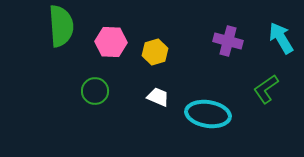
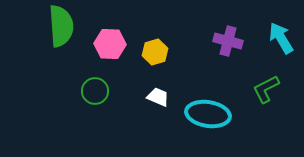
pink hexagon: moved 1 px left, 2 px down
green L-shape: rotated 8 degrees clockwise
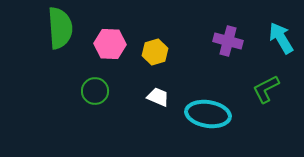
green semicircle: moved 1 px left, 2 px down
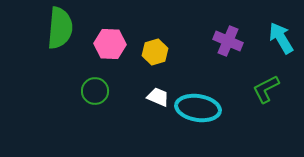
green semicircle: rotated 9 degrees clockwise
purple cross: rotated 8 degrees clockwise
cyan ellipse: moved 10 px left, 6 px up
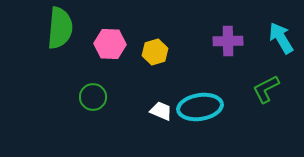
purple cross: rotated 24 degrees counterclockwise
green circle: moved 2 px left, 6 px down
white trapezoid: moved 3 px right, 14 px down
cyan ellipse: moved 2 px right, 1 px up; rotated 18 degrees counterclockwise
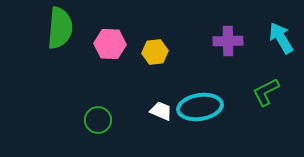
yellow hexagon: rotated 10 degrees clockwise
green L-shape: moved 3 px down
green circle: moved 5 px right, 23 px down
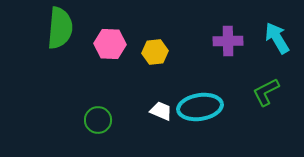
cyan arrow: moved 4 px left
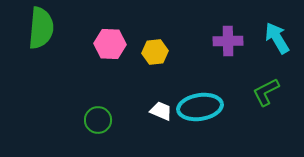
green semicircle: moved 19 px left
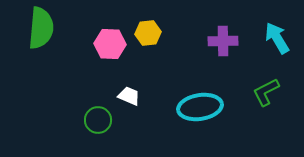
purple cross: moved 5 px left
yellow hexagon: moved 7 px left, 19 px up
white trapezoid: moved 32 px left, 15 px up
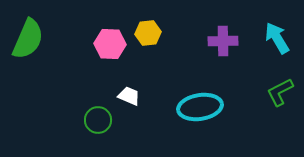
green semicircle: moved 13 px left, 11 px down; rotated 18 degrees clockwise
green L-shape: moved 14 px right
